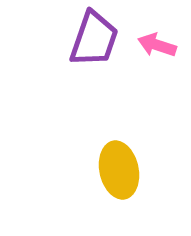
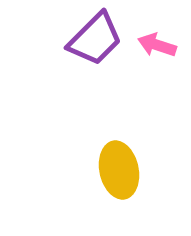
purple trapezoid: moved 1 px right; rotated 26 degrees clockwise
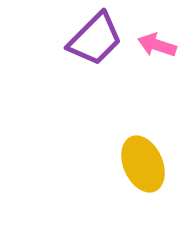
yellow ellipse: moved 24 px right, 6 px up; rotated 12 degrees counterclockwise
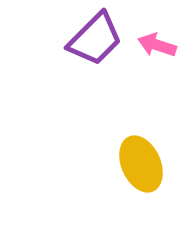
yellow ellipse: moved 2 px left
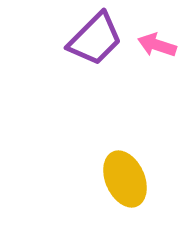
yellow ellipse: moved 16 px left, 15 px down
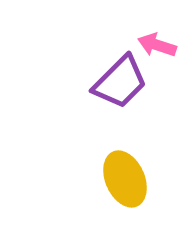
purple trapezoid: moved 25 px right, 43 px down
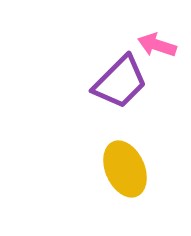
yellow ellipse: moved 10 px up
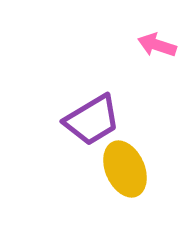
purple trapezoid: moved 28 px left, 38 px down; rotated 14 degrees clockwise
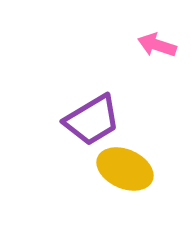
yellow ellipse: rotated 42 degrees counterclockwise
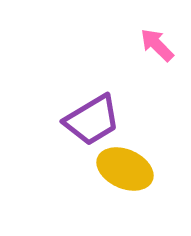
pink arrow: rotated 27 degrees clockwise
